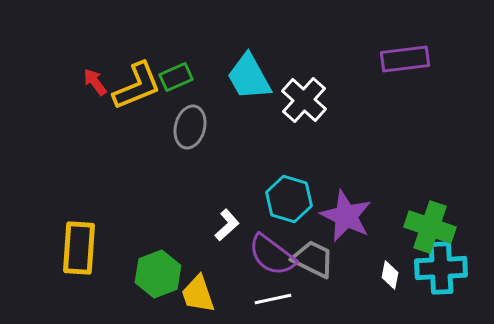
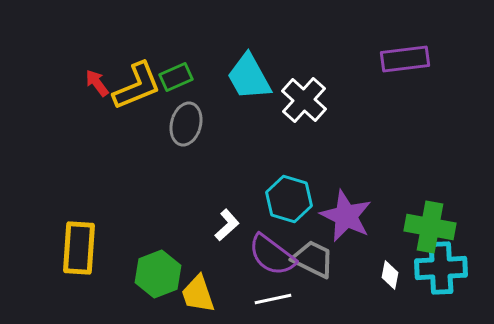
red arrow: moved 2 px right, 1 px down
gray ellipse: moved 4 px left, 3 px up
green cross: rotated 9 degrees counterclockwise
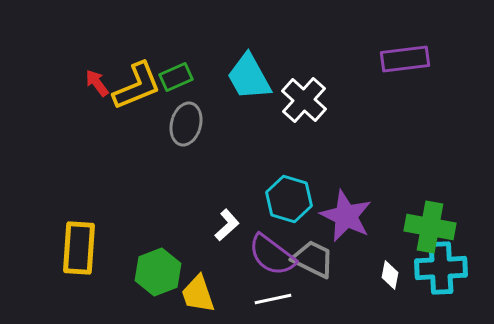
green hexagon: moved 2 px up
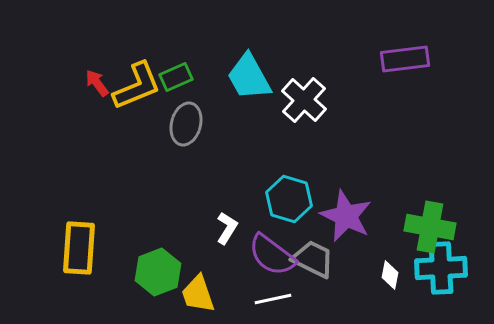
white L-shape: moved 3 px down; rotated 16 degrees counterclockwise
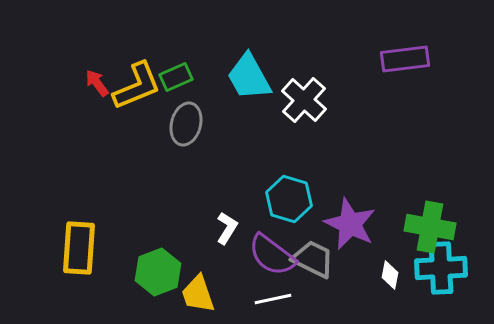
purple star: moved 4 px right, 8 px down
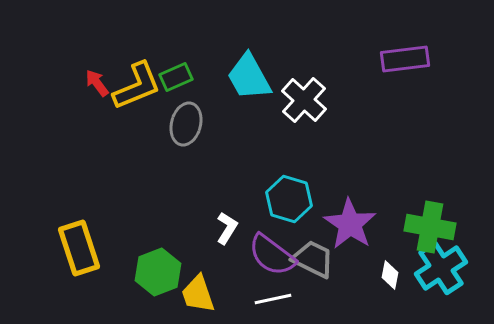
purple star: rotated 8 degrees clockwise
yellow rectangle: rotated 22 degrees counterclockwise
cyan cross: rotated 30 degrees counterclockwise
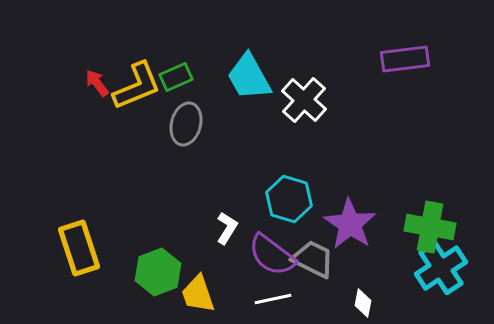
white diamond: moved 27 px left, 28 px down
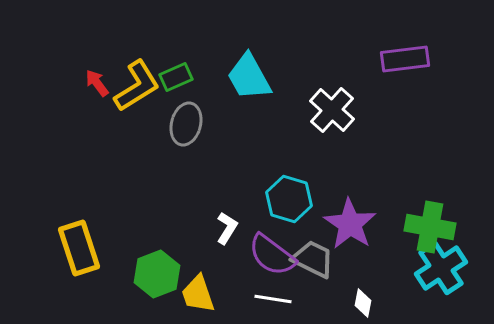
yellow L-shape: rotated 10 degrees counterclockwise
white cross: moved 28 px right, 10 px down
green hexagon: moved 1 px left, 2 px down
white line: rotated 21 degrees clockwise
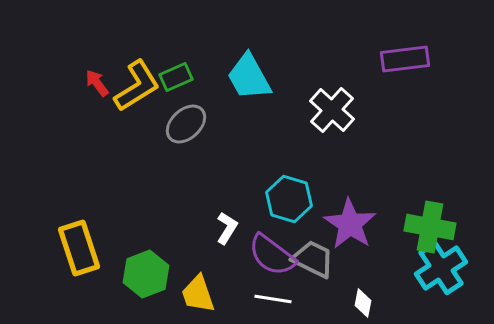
gray ellipse: rotated 33 degrees clockwise
green hexagon: moved 11 px left
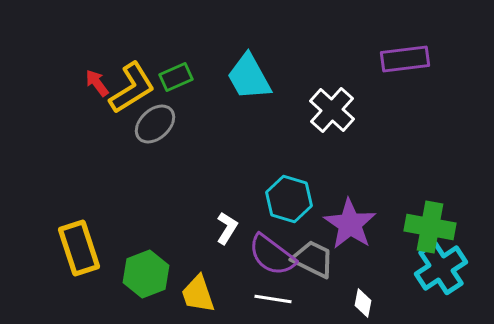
yellow L-shape: moved 5 px left, 2 px down
gray ellipse: moved 31 px left
